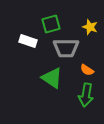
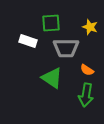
green square: moved 1 px up; rotated 12 degrees clockwise
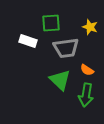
gray trapezoid: rotated 8 degrees counterclockwise
green triangle: moved 8 px right, 2 px down; rotated 10 degrees clockwise
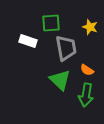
gray trapezoid: rotated 92 degrees counterclockwise
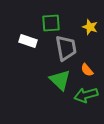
orange semicircle: rotated 16 degrees clockwise
green arrow: rotated 65 degrees clockwise
